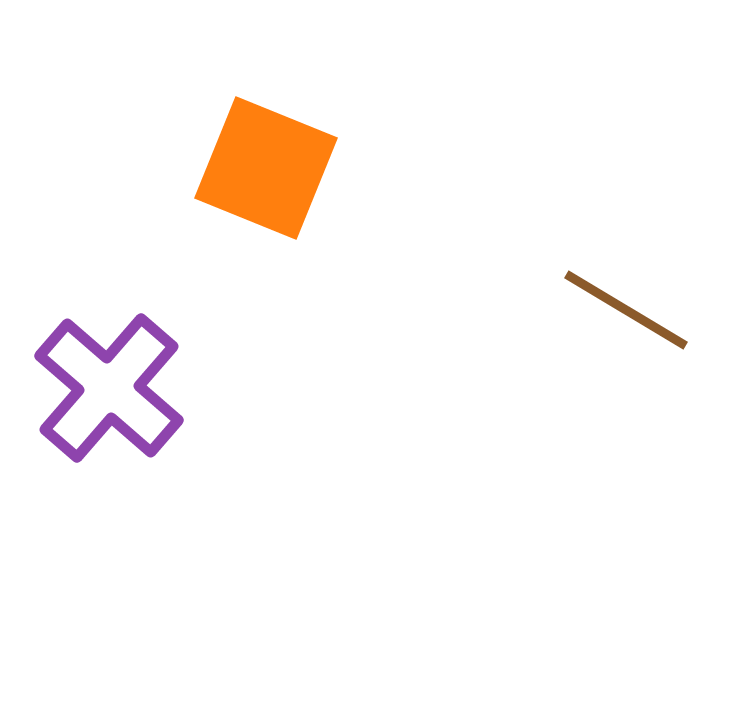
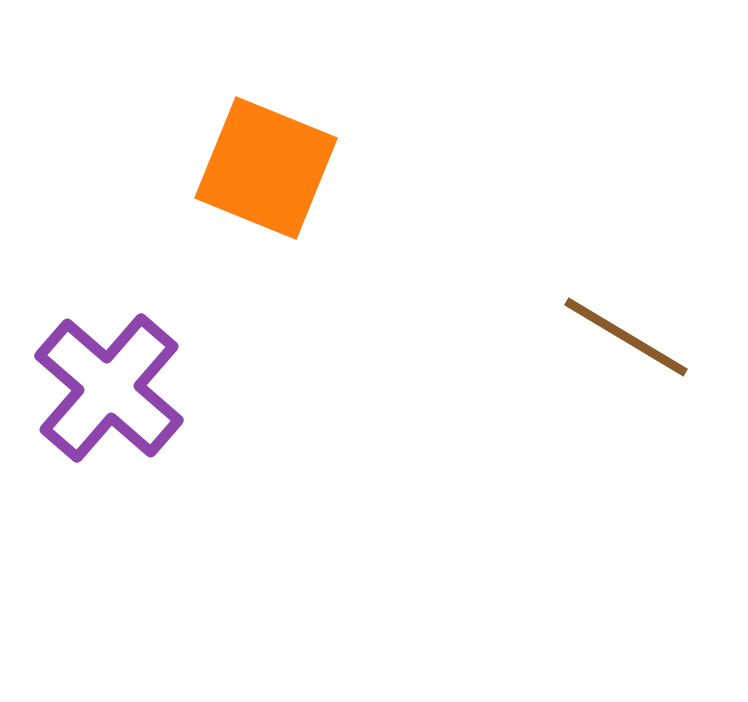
brown line: moved 27 px down
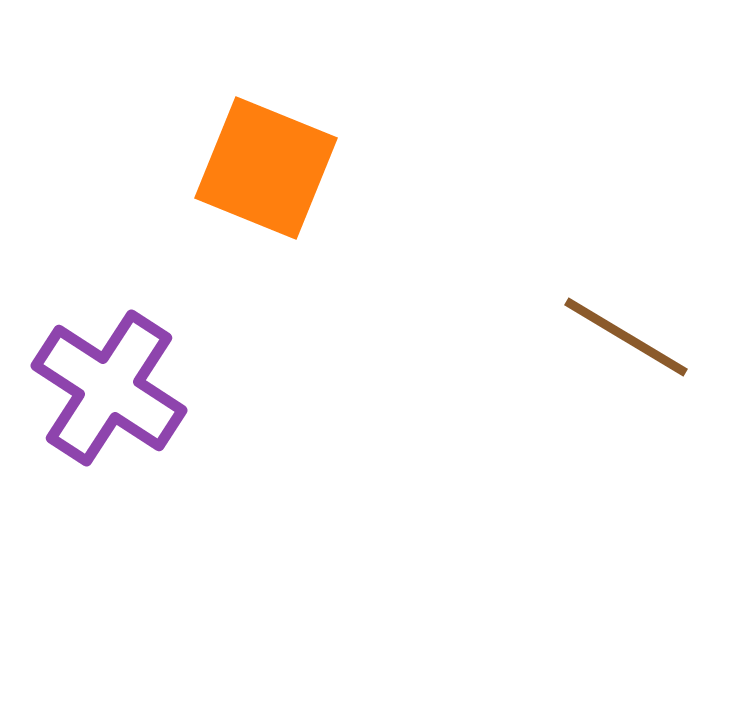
purple cross: rotated 8 degrees counterclockwise
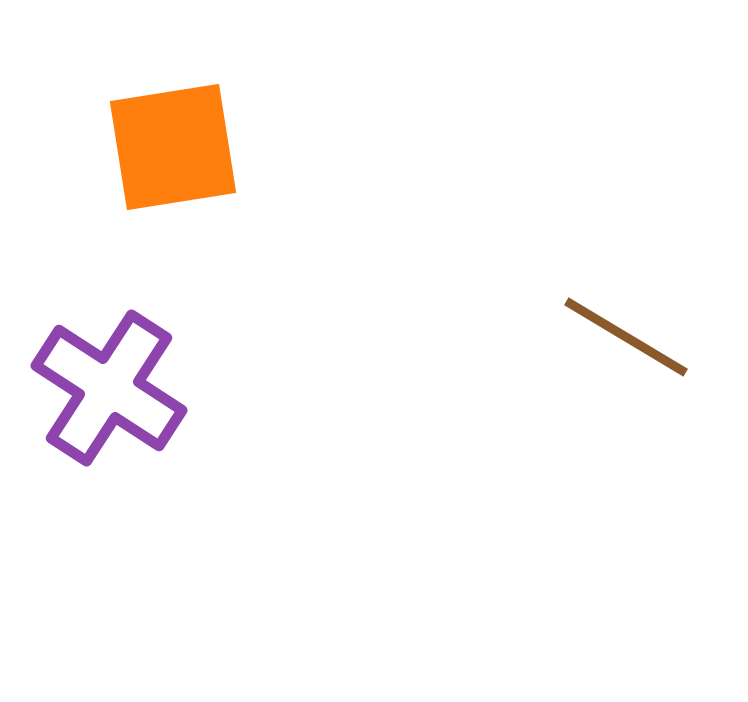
orange square: moved 93 px left, 21 px up; rotated 31 degrees counterclockwise
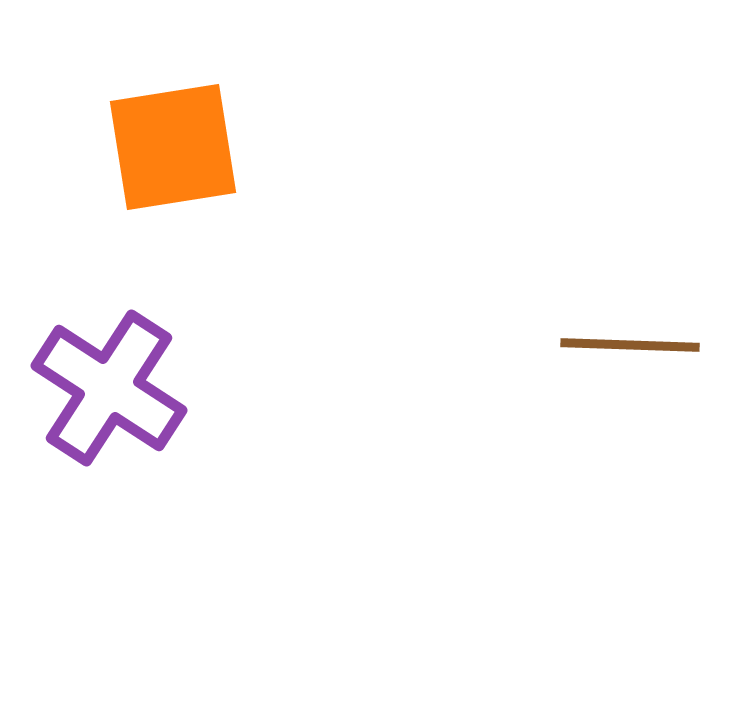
brown line: moved 4 px right, 8 px down; rotated 29 degrees counterclockwise
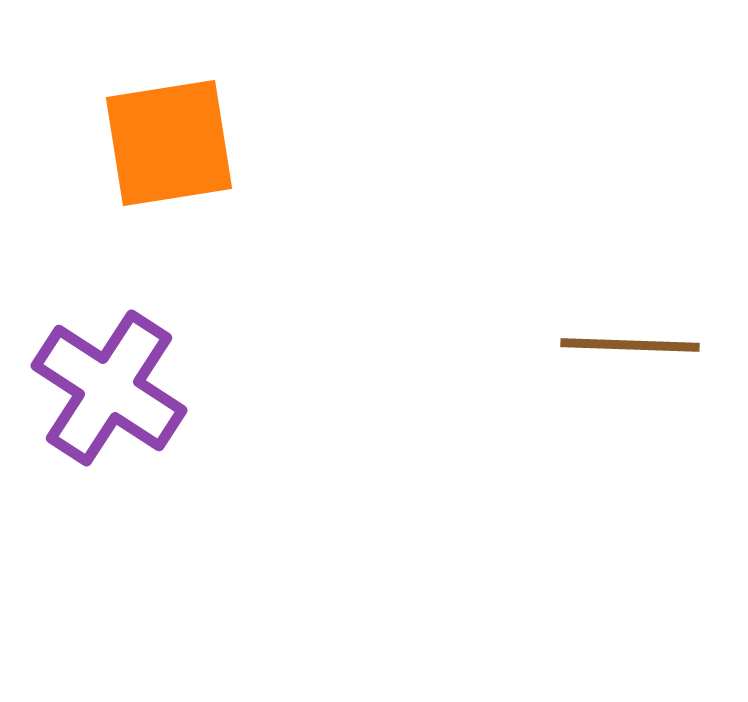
orange square: moved 4 px left, 4 px up
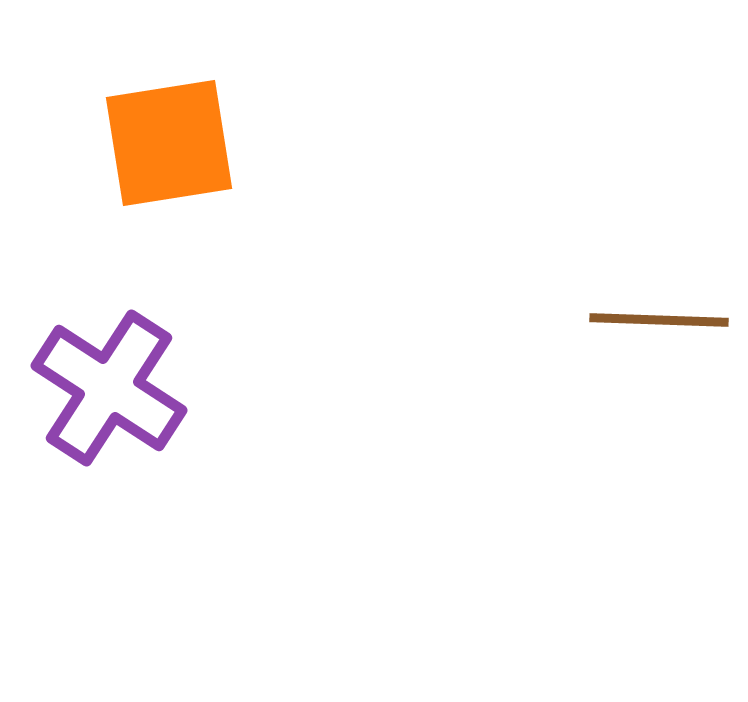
brown line: moved 29 px right, 25 px up
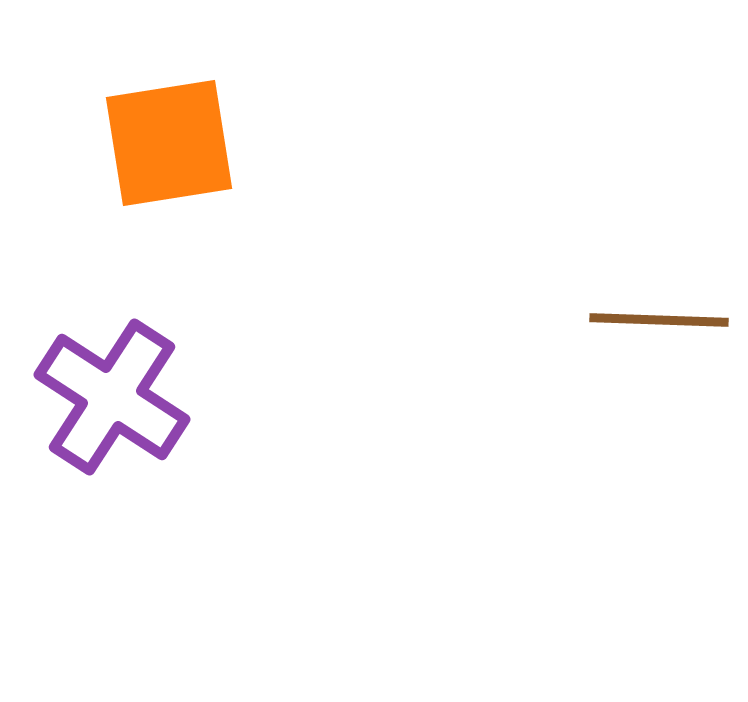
purple cross: moved 3 px right, 9 px down
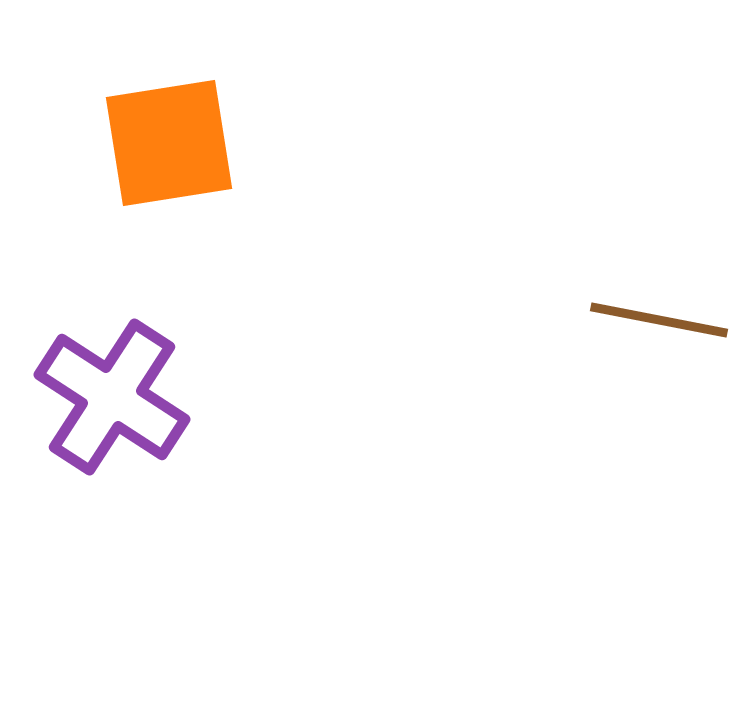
brown line: rotated 9 degrees clockwise
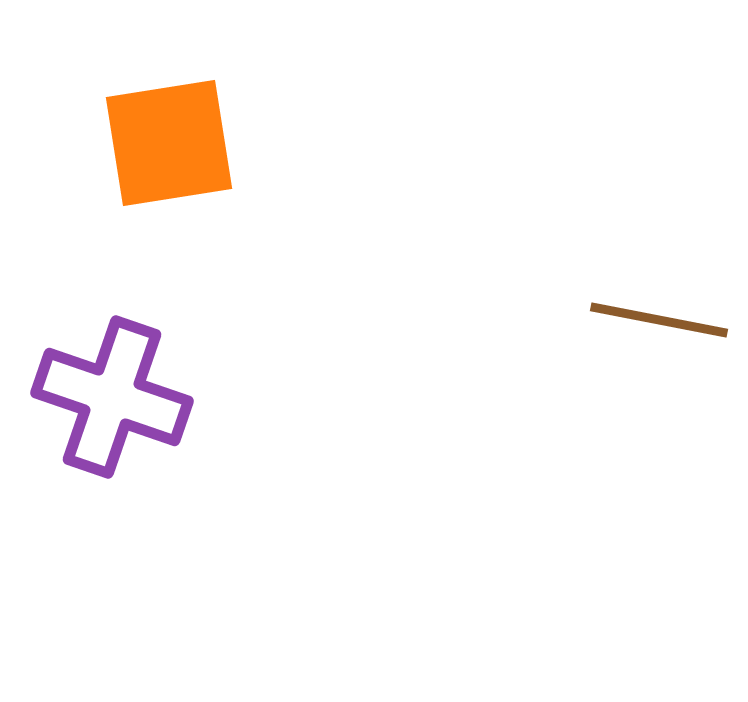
purple cross: rotated 14 degrees counterclockwise
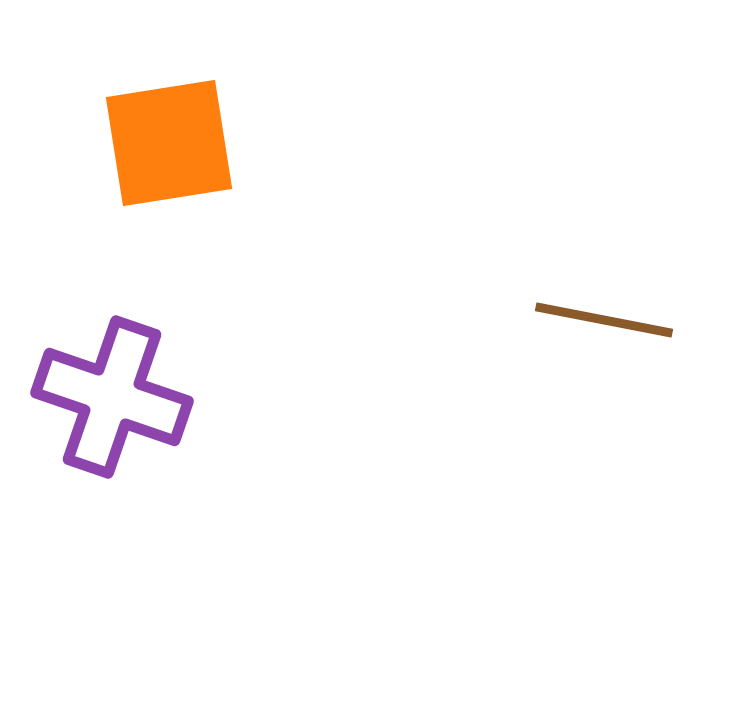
brown line: moved 55 px left
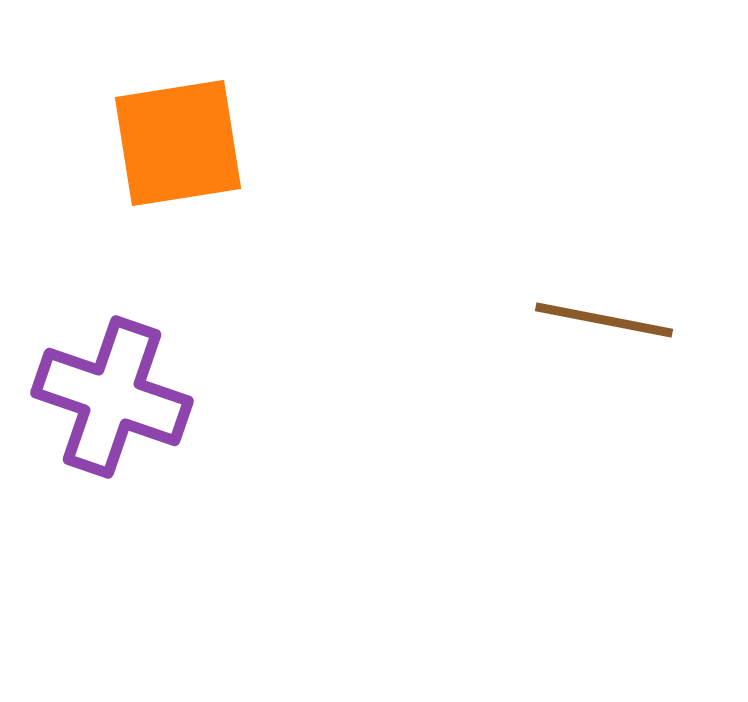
orange square: moved 9 px right
